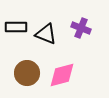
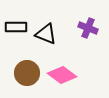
purple cross: moved 7 px right
pink diamond: rotated 52 degrees clockwise
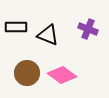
purple cross: moved 1 px down
black triangle: moved 2 px right, 1 px down
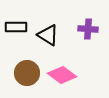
purple cross: rotated 18 degrees counterclockwise
black triangle: rotated 10 degrees clockwise
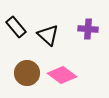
black rectangle: rotated 50 degrees clockwise
black triangle: rotated 10 degrees clockwise
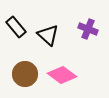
purple cross: rotated 18 degrees clockwise
brown circle: moved 2 px left, 1 px down
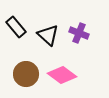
purple cross: moved 9 px left, 4 px down
brown circle: moved 1 px right
